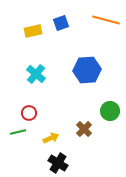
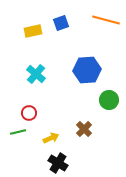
green circle: moved 1 px left, 11 px up
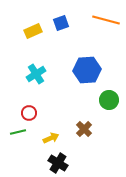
yellow rectangle: rotated 12 degrees counterclockwise
cyan cross: rotated 18 degrees clockwise
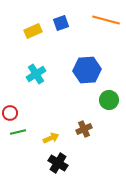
red circle: moved 19 px left
brown cross: rotated 21 degrees clockwise
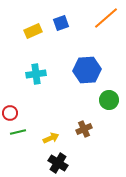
orange line: moved 2 px up; rotated 56 degrees counterclockwise
cyan cross: rotated 24 degrees clockwise
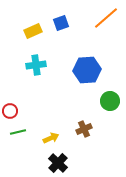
cyan cross: moved 9 px up
green circle: moved 1 px right, 1 px down
red circle: moved 2 px up
black cross: rotated 12 degrees clockwise
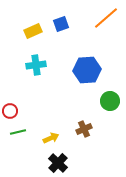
blue square: moved 1 px down
